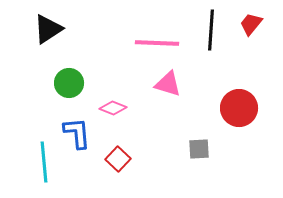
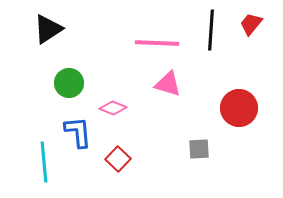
blue L-shape: moved 1 px right, 1 px up
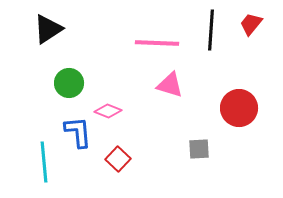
pink triangle: moved 2 px right, 1 px down
pink diamond: moved 5 px left, 3 px down
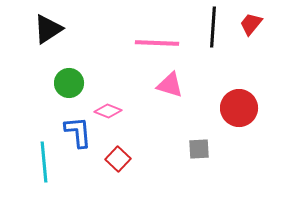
black line: moved 2 px right, 3 px up
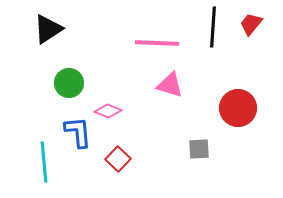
red circle: moved 1 px left
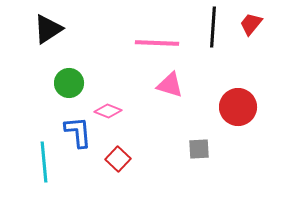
red circle: moved 1 px up
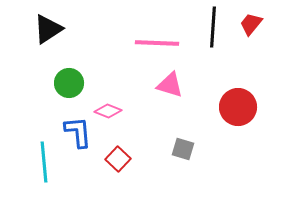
gray square: moved 16 px left; rotated 20 degrees clockwise
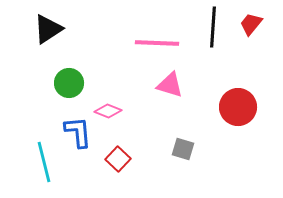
cyan line: rotated 9 degrees counterclockwise
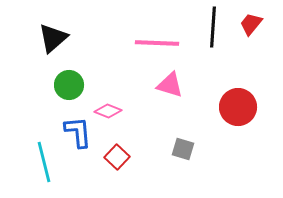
black triangle: moved 5 px right, 9 px down; rotated 8 degrees counterclockwise
green circle: moved 2 px down
red square: moved 1 px left, 2 px up
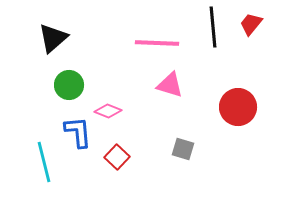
black line: rotated 9 degrees counterclockwise
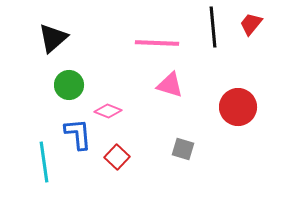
blue L-shape: moved 2 px down
cyan line: rotated 6 degrees clockwise
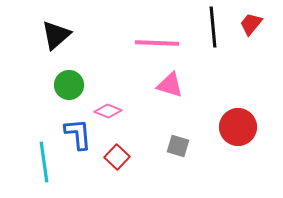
black triangle: moved 3 px right, 3 px up
red circle: moved 20 px down
gray square: moved 5 px left, 3 px up
